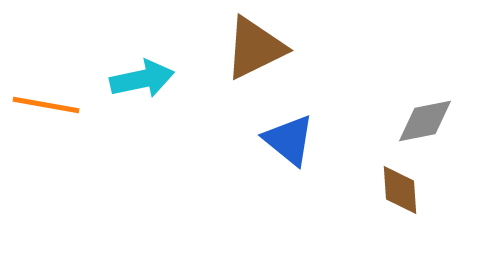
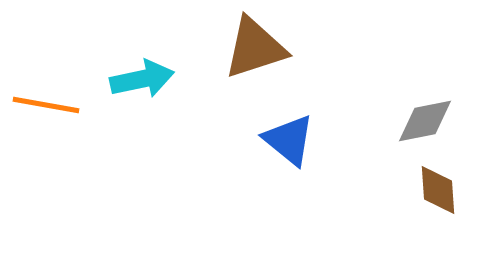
brown triangle: rotated 8 degrees clockwise
brown diamond: moved 38 px right
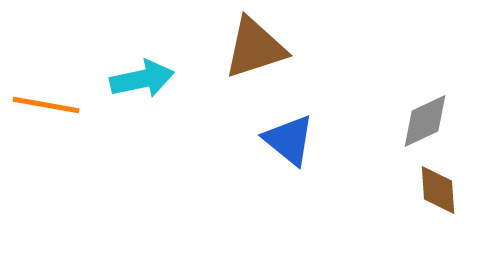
gray diamond: rotated 14 degrees counterclockwise
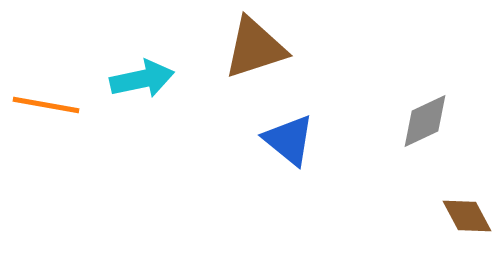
brown diamond: moved 29 px right, 26 px down; rotated 24 degrees counterclockwise
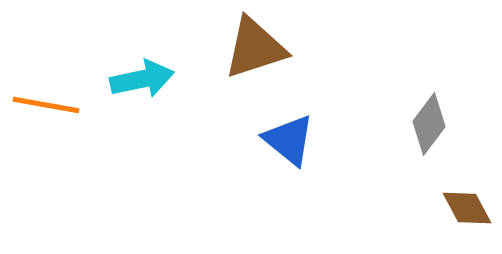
gray diamond: moved 4 px right, 3 px down; rotated 28 degrees counterclockwise
brown diamond: moved 8 px up
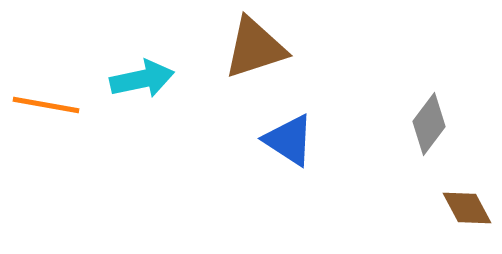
blue triangle: rotated 6 degrees counterclockwise
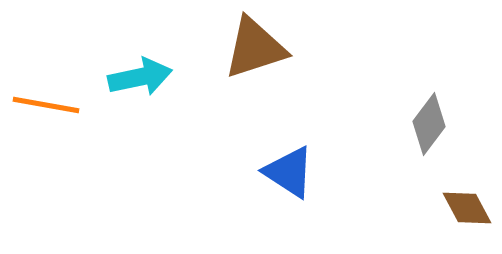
cyan arrow: moved 2 px left, 2 px up
blue triangle: moved 32 px down
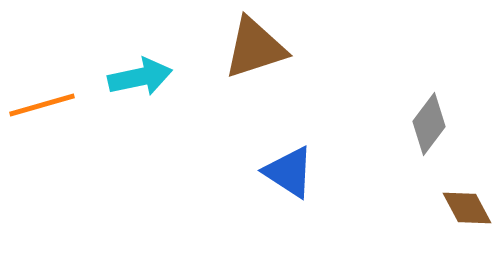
orange line: moved 4 px left; rotated 26 degrees counterclockwise
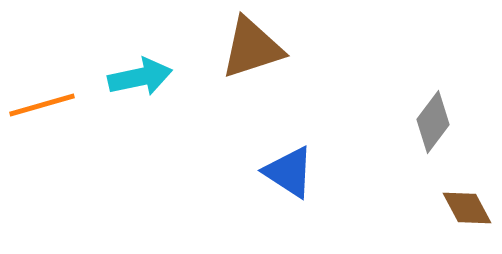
brown triangle: moved 3 px left
gray diamond: moved 4 px right, 2 px up
